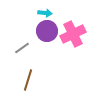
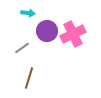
cyan arrow: moved 17 px left
brown line: moved 1 px right, 2 px up
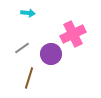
purple circle: moved 4 px right, 23 px down
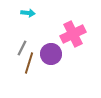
gray line: rotated 28 degrees counterclockwise
brown line: moved 15 px up
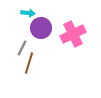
purple circle: moved 10 px left, 26 px up
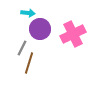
purple circle: moved 1 px left, 1 px down
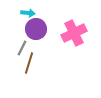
purple circle: moved 4 px left
pink cross: moved 1 px right, 1 px up
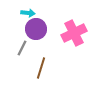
brown line: moved 12 px right, 5 px down
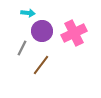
purple circle: moved 6 px right, 2 px down
brown line: moved 3 px up; rotated 20 degrees clockwise
